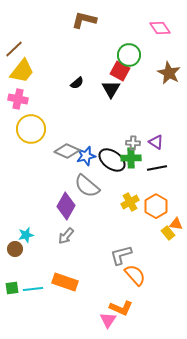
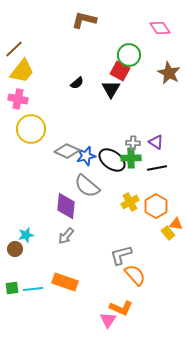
purple diamond: rotated 24 degrees counterclockwise
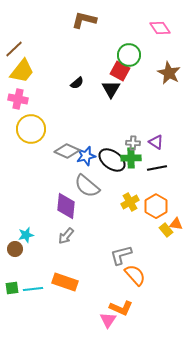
yellow rectangle: moved 2 px left, 3 px up
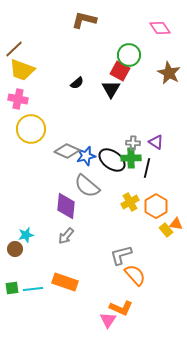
yellow trapezoid: moved 1 px up; rotated 72 degrees clockwise
black line: moved 10 px left; rotated 66 degrees counterclockwise
